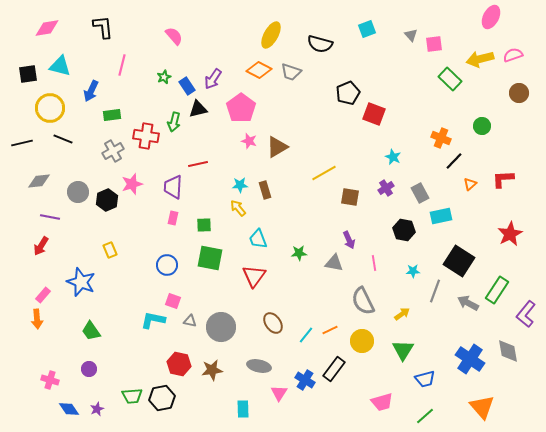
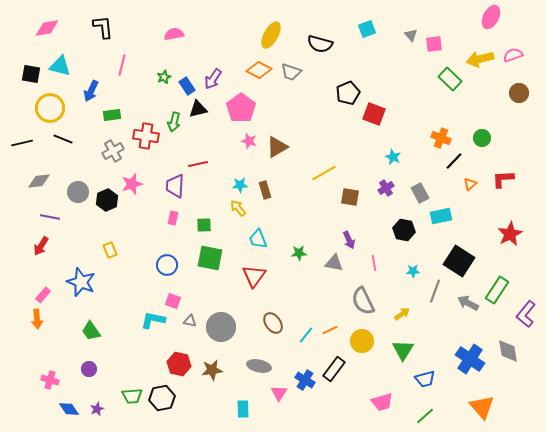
pink semicircle at (174, 36): moved 2 px up; rotated 60 degrees counterclockwise
black square at (28, 74): moved 3 px right; rotated 18 degrees clockwise
green circle at (482, 126): moved 12 px down
purple trapezoid at (173, 187): moved 2 px right, 1 px up
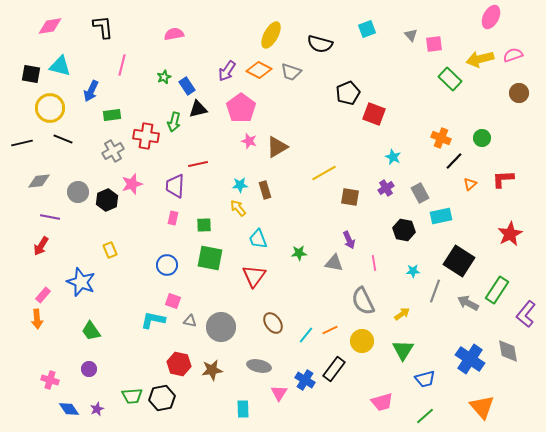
pink diamond at (47, 28): moved 3 px right, 2 px up
purple arrow at (213, 79): moved 14 px right, 8 px up
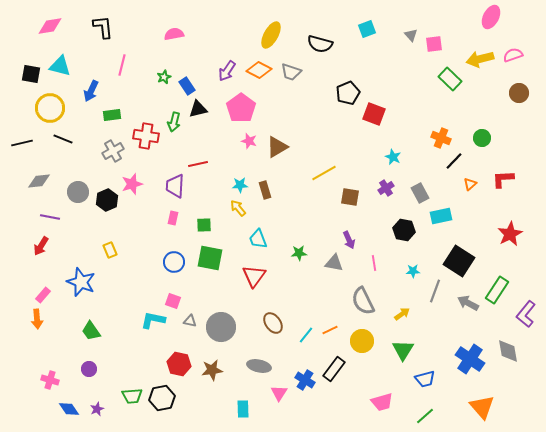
blue circle at (167, 265): moved 7 px right, 3 px up
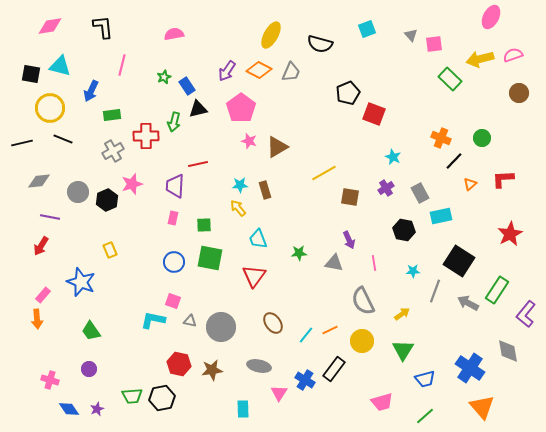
gray trapezoid at (291, 72): rotated 85 degrees counterclockwise
red cross at (146, 136): rotated 10 degrees counterclockwise
blue cross at (470, 359): moved 9 px down
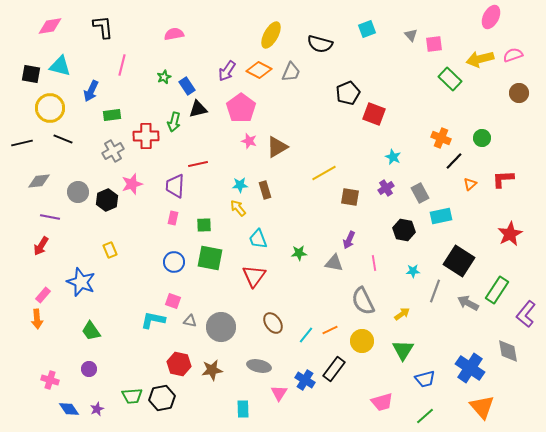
purple arrow at (349, 240): rotated 48 degrees clockwise
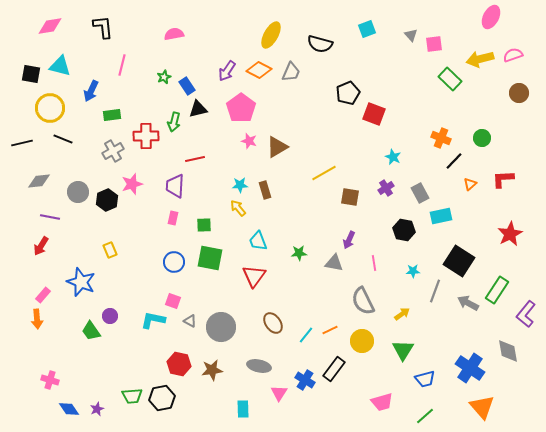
red line at (198, 164): moved 3 px left, 5 px up
cyan trapezoid at (258, 239): moved 2 px down
gray triangle at (190, 321): rotated 16 degrees clockwise
purple circle at (89, 369): moved 21 px right, 53 px up
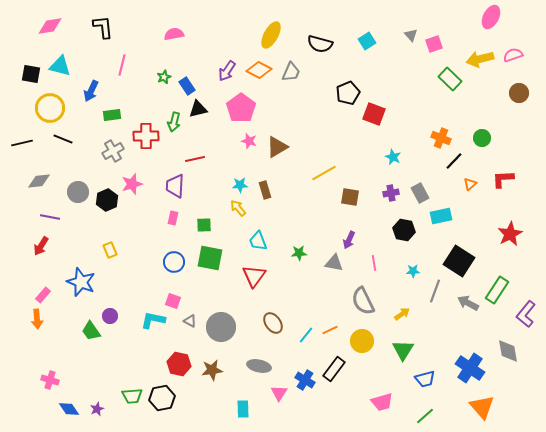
cyan square at (367, 29): moved 12 px down; rotated 12 degrees counterclockwise
pink square at (434, 44): rotated 12 degrees counterclockwise
purple cross at (386, 188): moved 5 px right, 5 px down; rotated 21 degrees clockwise
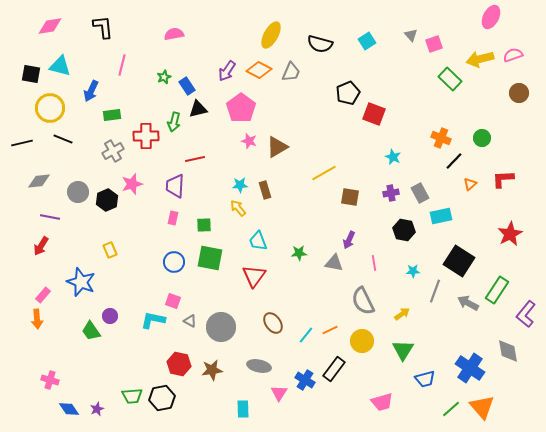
green line at (425, 416): moved 26 px right, 7 px up
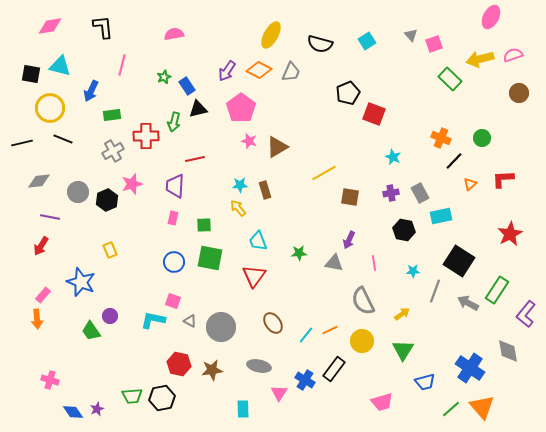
blue trapezoid at (425, 379): moved 3 px down
blue diamond at (69, 409): moved 4 px right, 3 px down
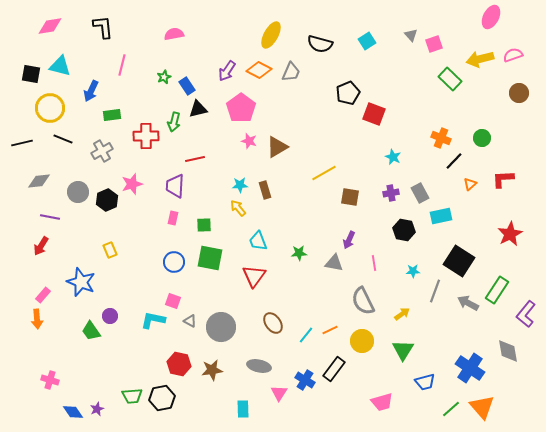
gray cross at (113, 151): moved 11 px left
